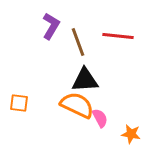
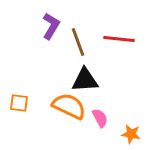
red line: moved 1 px right, 3 px down
orange semicircle: moved 8 px left, 1 px down
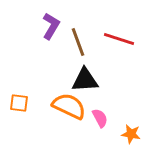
red line: rotated 12 degrees clockwise
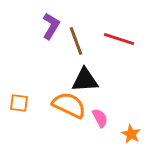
brown line: moved 2 px left, 1 px up
orange semicircle: moved 1 px up
orange star: rotated 18 degrees clockwise
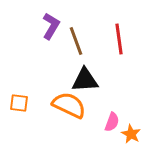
red line: rotated 64 degrees clockwise
pink semicircle: moved 12 px right, 4 px down; rotated 48 degrees clockwise
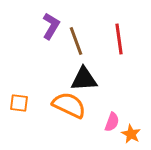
black triangle: moved 1 px left, 1 px up
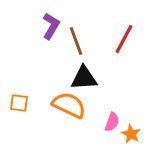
red line: moved 5 px right; rotated 36 degrees clockwise
black triangle: moved 1 px up
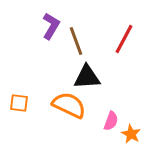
black triangle: moved 3 px right, 1 px up
pink semicircle: moved 1 px left, 1 px up
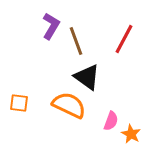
black triangle: rotated 40 degrees clockwise
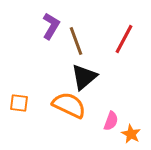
black triangle: moved 3 px left; rotated 44 degrees clockwise
